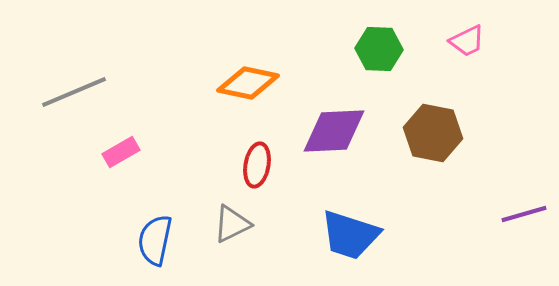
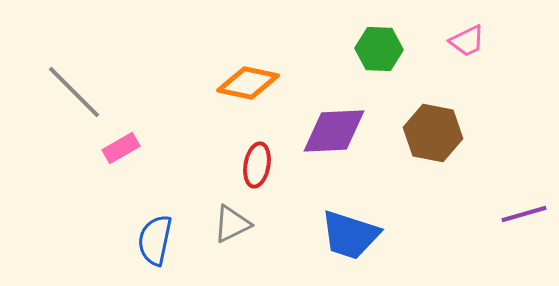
gray line: rotated 68 degrees clockwise
pink rectangle: moved 4 px up
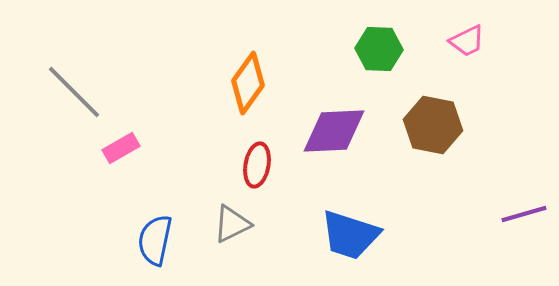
orange diamond: rotated 66 degrees counterclockwise
brown hexagon: moved 8 px up
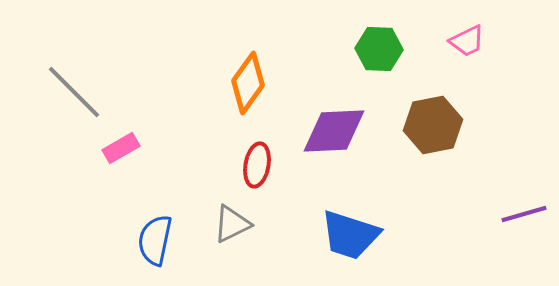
brown hexagon: rotated 22 degrees counterclockwise
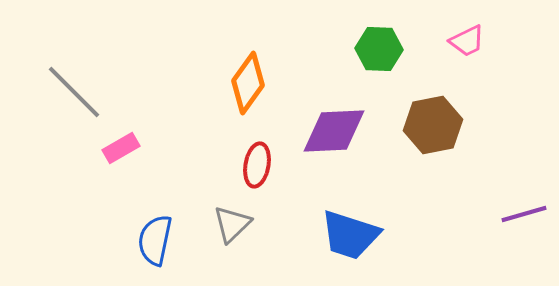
gray triangle: rotated 18 degrees counterclockwise
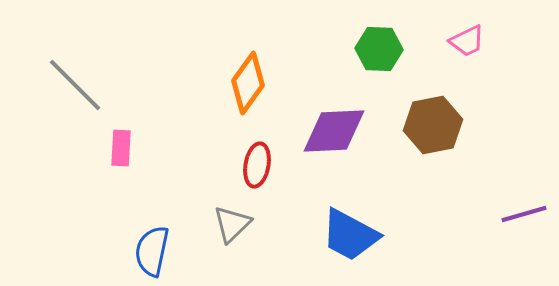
gray line: moved 1 px right, 7 px up
pink rectangle: rotated 57 degrees counterclockwise
blue trapezoid: rotated 10 degrees clockwise
blue semicircle: moved 3 px left, 11 px down
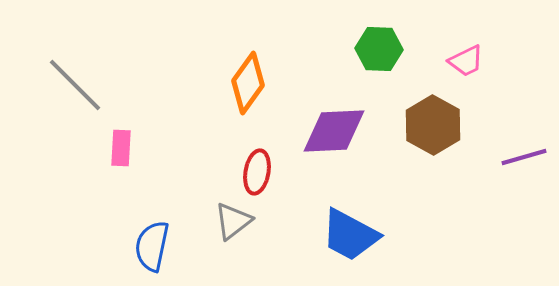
pink trapezoid: moved 1 px left, 20 px down
brown hexagon: rotated 20 degrees counterclockwise
red ellipse: moved 7 px down
purple line: moved 57 px up
gray triangle: moved 1 px right, 3 px up; rotated 6 degrees clockwise
blue semicircle: moved 5 px up
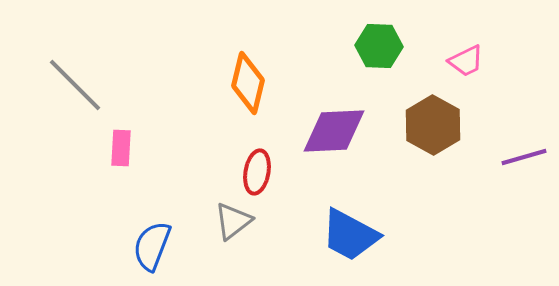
green hexagon: moved 3 px up
orange diamond: rotated 22 degrees counterclockwise
blue semicircle: rotated 9 degrees clockwise
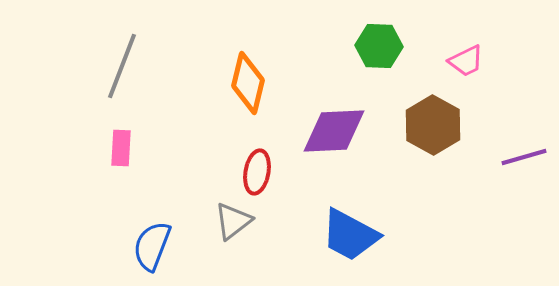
gray line: moved 47 px right, 19 px up; rotated 66 degrees clockwise
